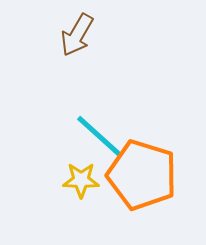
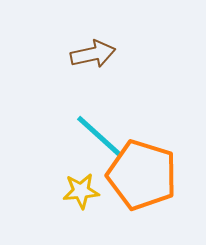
brown arrow: moved 16 px right, 19 px down; rotated 132 degrees counterclockwise
yellow star: moved 11 px down; rotated 6 degrees counterclockwise
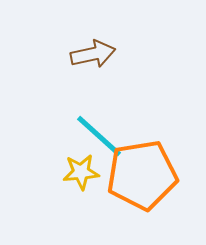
orange pentagon: rotated 26 degrees counterclockwise
yellow star: moved 19 px up
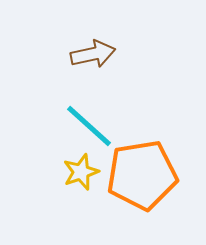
cyan line: moved 10 px left, 10 px up
yellow star: rotated 15 degrees counterclockwise
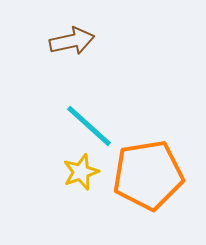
brown arrow: moved 21 px left, 13 px up
orange pentagon: moved 6 px right
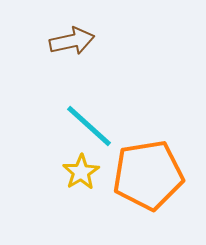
yellow star: rotated 12 degrees counterclockwise
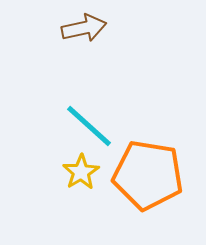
brown arrow: moved 12 px right, 13 px up
orange pentagon: rotated 18 degrees clockwise
